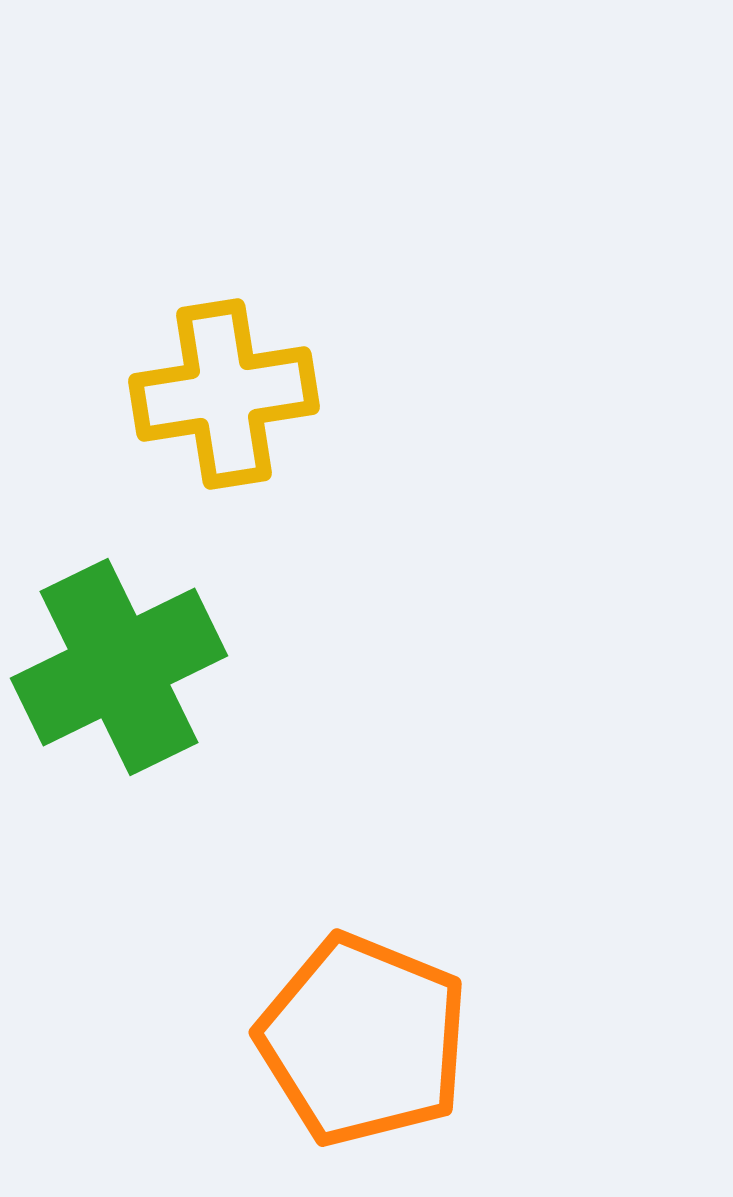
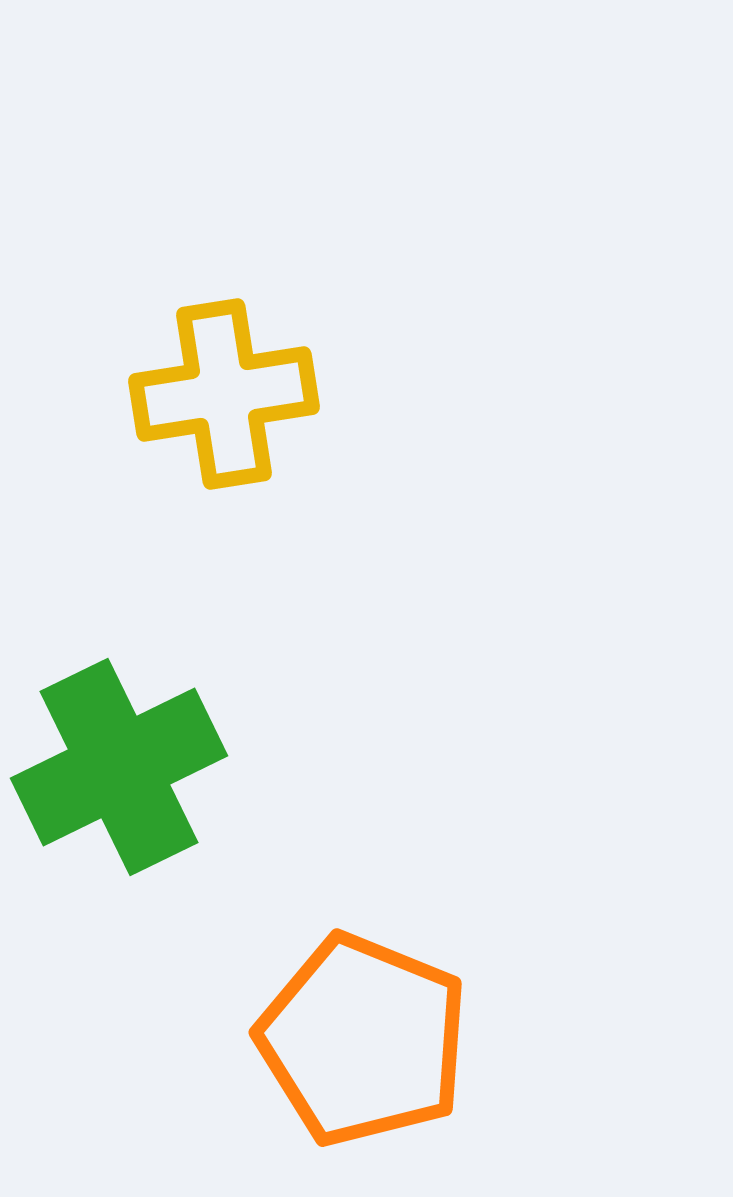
green cross: moved 100 px down
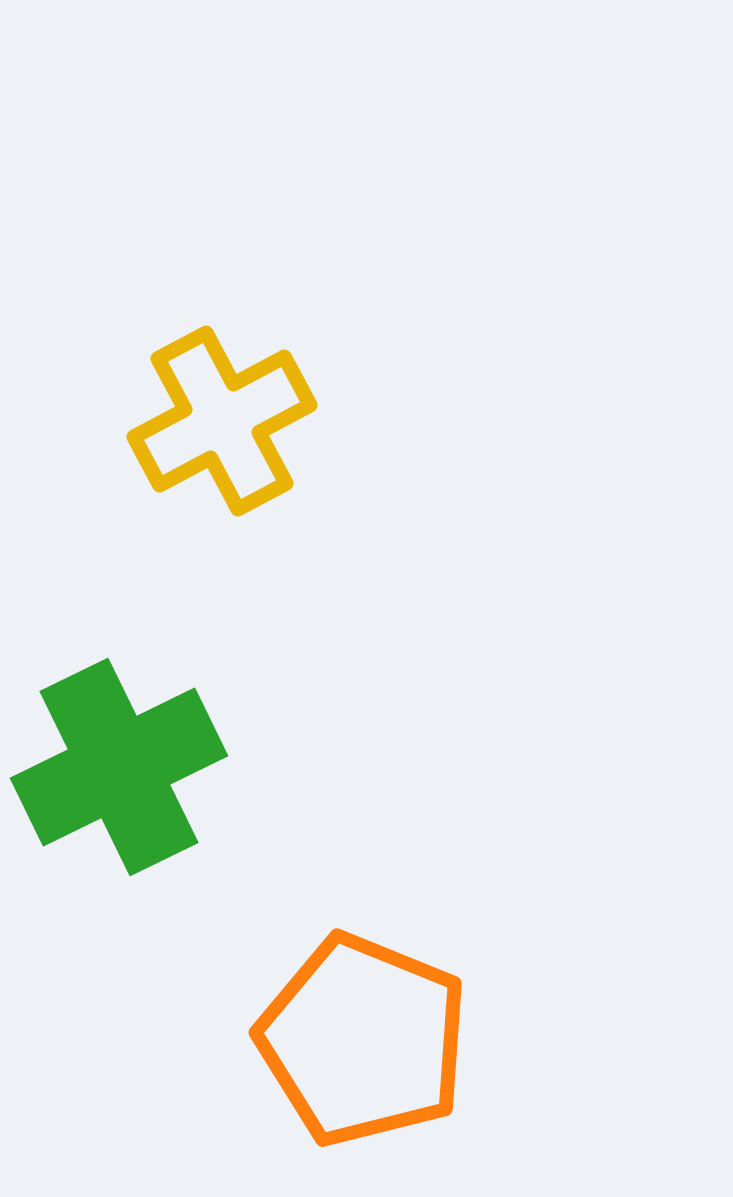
yellow cross: moved 2 px left, 27 px down; rotated 19 degrees counterclockwise
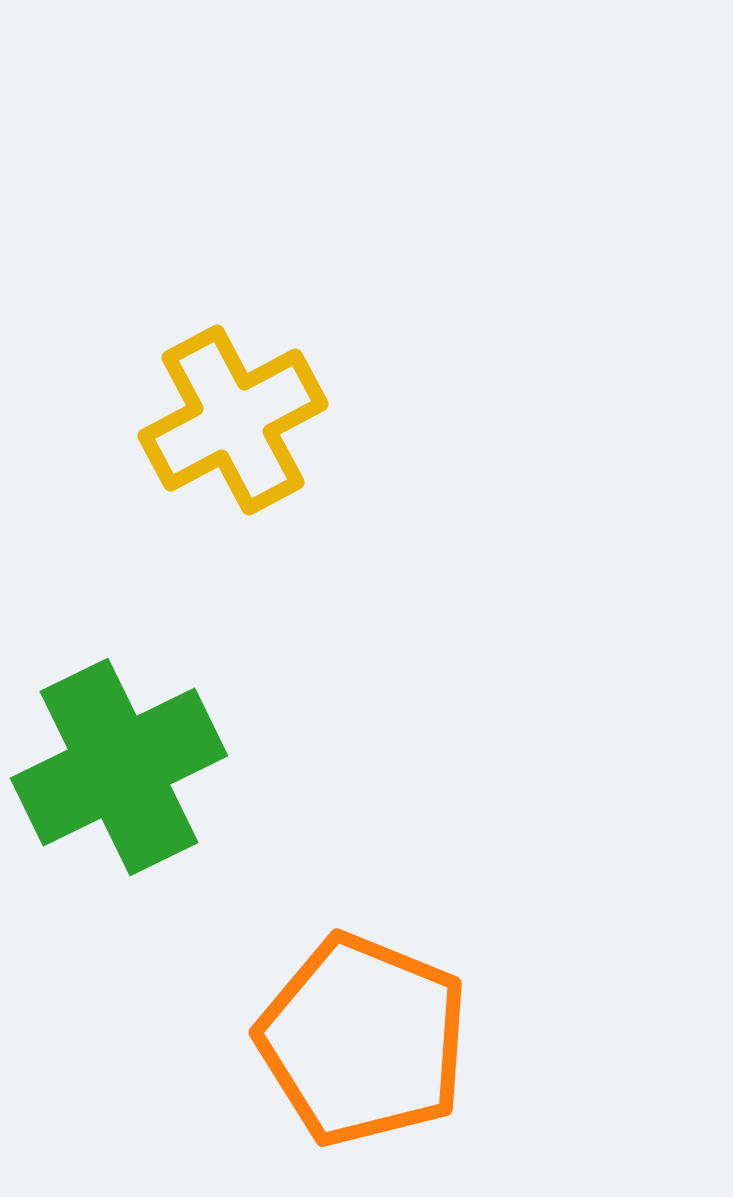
yellow cross: moved 11 px right, 1 px up
